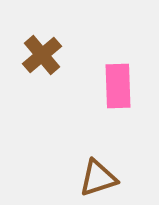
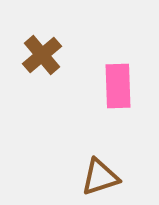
brown triangle: moved 2 px right, 1 px up
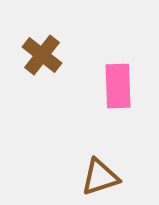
brown cross: rotated 12 degrees counterclockwise
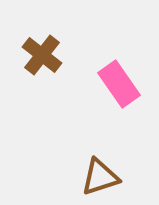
pink rectangle: moved 1 px right, 2 px up; rotated 33 degrees counterclockwise
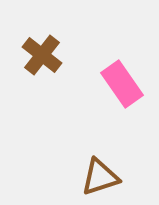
pink rectangle: moved 3 px right
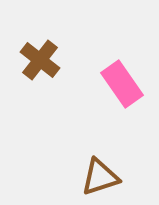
brown cross: moved 2 px left, 5 px down
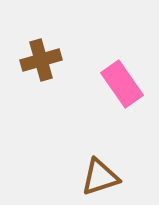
brown cross: moved 1 px right; rotated 36 degrees clockwise
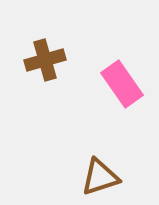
brown cross: moved 4 px right
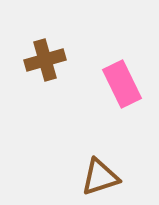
pink rectangle: rotated 9 degrees clockwise
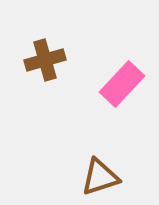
pink rectangle: rotated 69 degrees clockwise
